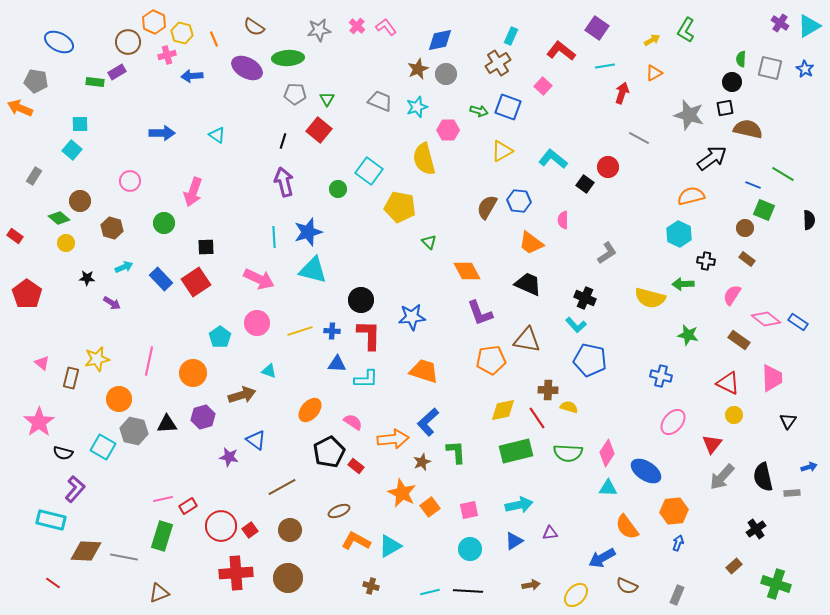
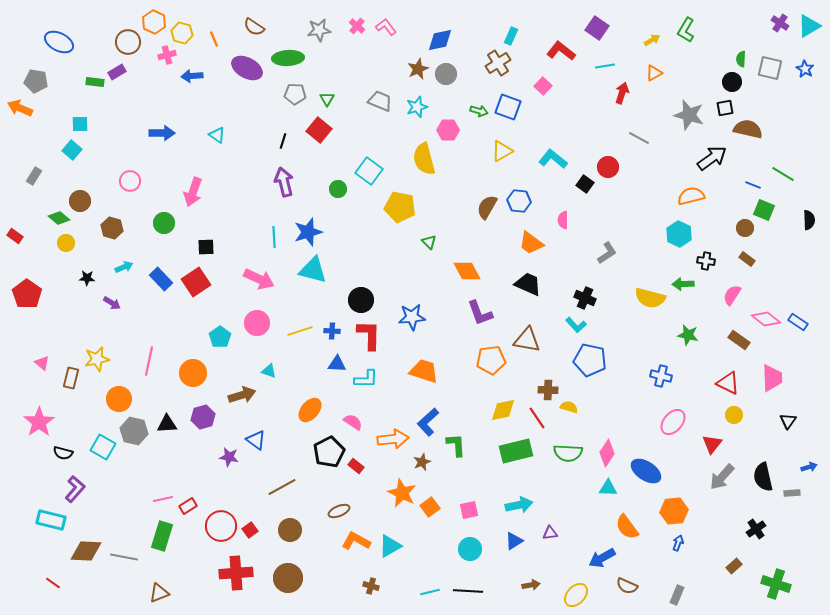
green L-shape at (456, 452): moved 7 px up
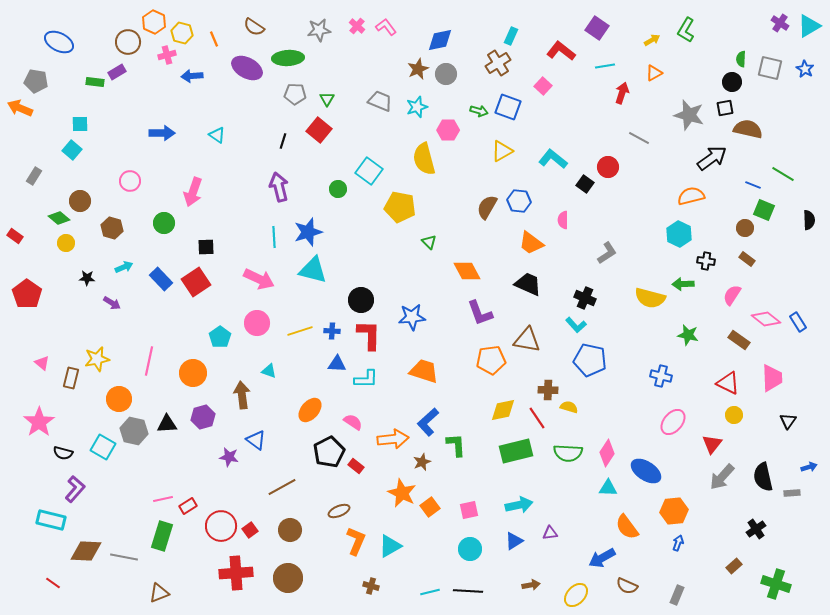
purple arrow at (284, 182): moved 5 px left, 5 px down
blue rectangle at (798, 322): rotated 24 degrees clockwise
brown arrow at (242, 395): rotated 80 degrees counterclockwise
orange L-shape at (356, 541): rotated 84 degrees clockwise
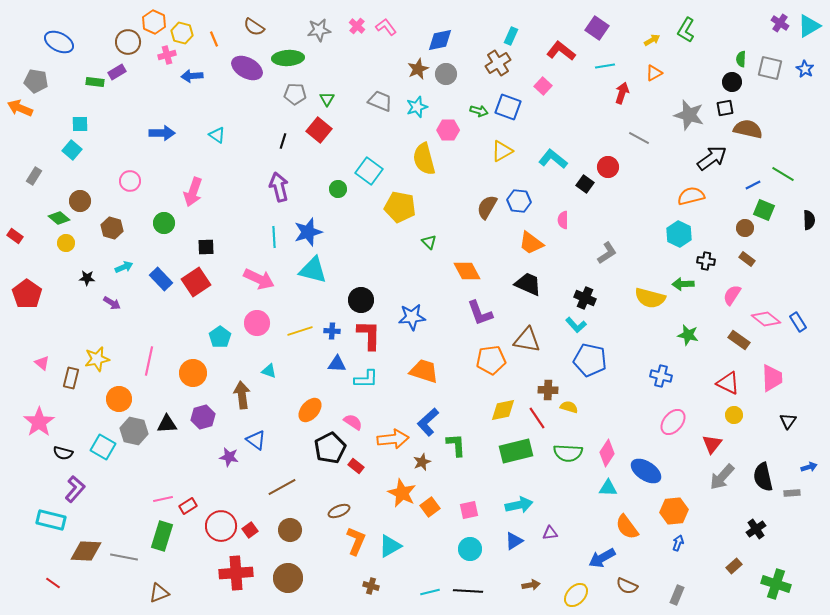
blue line at (753, 185): rotated 49 degrees counterclockwise
black pentagon at (329, 452): moved 1 px right, 4 px up
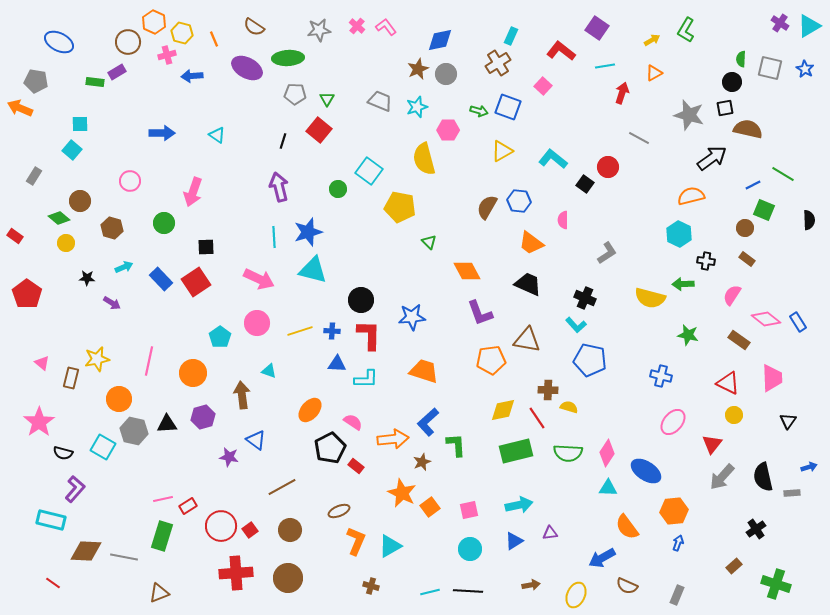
yellow ellipse at (576, 595): rotated 20 degrees counterclockwise
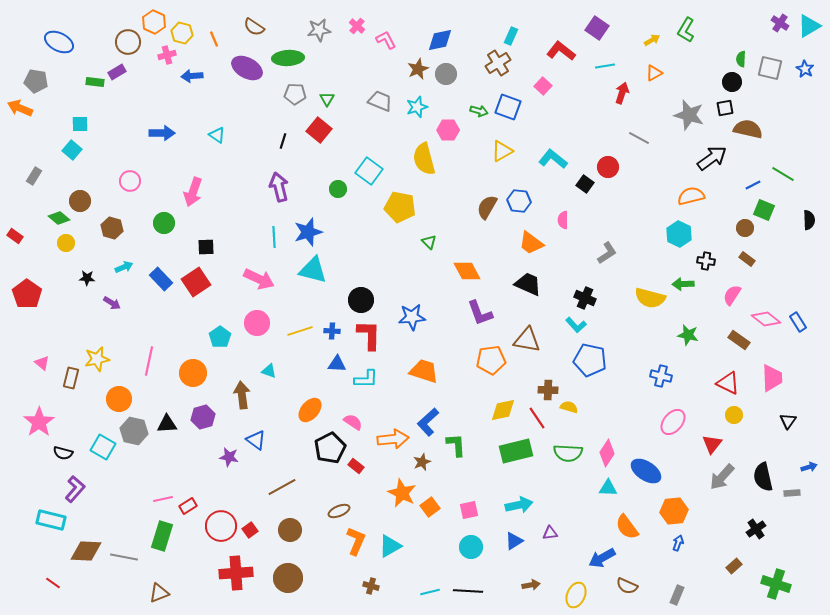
pink L-shape at (386, 27): moved 13 px down; rotated 10 degrees clockwise
cyan circle at (470, 549): moved 1 px right, 2 px up
